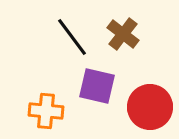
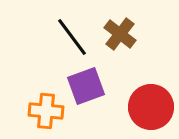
brown cross: moved 3 px left
purple square: moved 11 px left; rotated 33 degrees counterclockwise
red circle: moved 1 px right
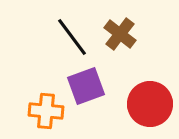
red circle: moved 1 px left, 3 px up
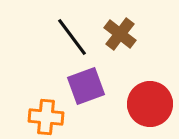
orange cross: moved 6 px down
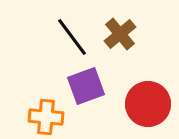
brown cross: rotated 12 degrees clockwise
red circle: moved 2 px left
